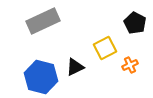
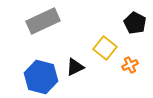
yellow square: rotated 25 degrees counterclockwise
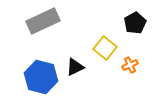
black pentagon: rotated 15 degrees clockwise
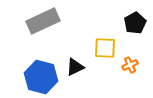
yellow square: rotated 35 degrees counterclockwise
